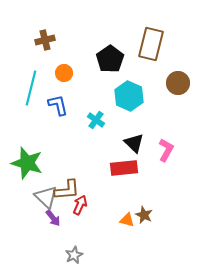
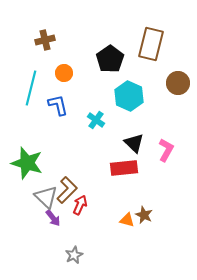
brown L-shape: rotated 40 degrees counterclockwise
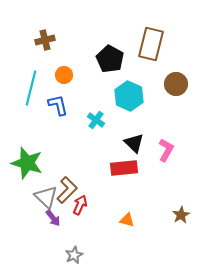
black pentagon: rotated 8 degrees counterclockwise
orange circle: moved 2 px down
brown circle: moved 2 px left, 1 px down
brown star: moved 37 px right; rotated 18 degrees clockwise
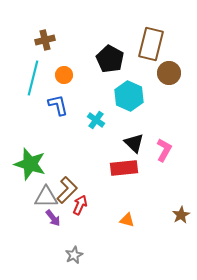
brown circle: moved 7 px left, 11 px up
cyan line: moved 2 px right, 10 px up
pink L-shape: moved 2 px left
green star: moved 3 px right, 1 px down
gray triangle: rotated 45 degrees counterclockwise
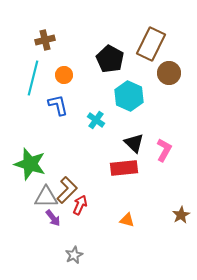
brown rectangle: rotated 12 degrees clockwise
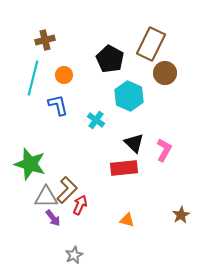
brown circle: moved 4 px left
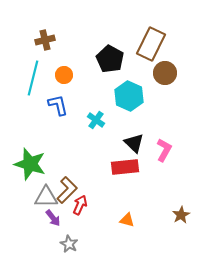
red rectangle: moved 1 px right, 1 px up
gray star: moved 5 px left, 11 px up; rotated 18 degrees counterclockwise
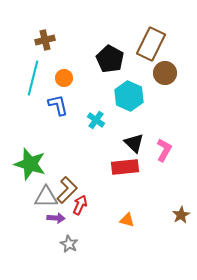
orange circle: moved 3 px down
purple arrow: moved 3 px right; rotated 48 degrees counterclockwise
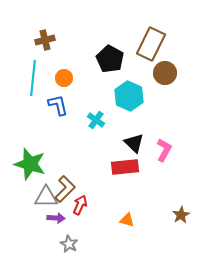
cyan line: rotated 8 degrees counterclockwise
brown L-shape: moved 2 px left, 1 px up
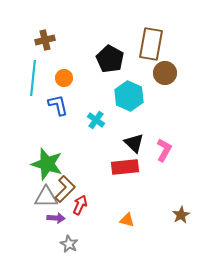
brown rectangle: rotated 16 degrees counterclockwise
green star: moved 17 px right
